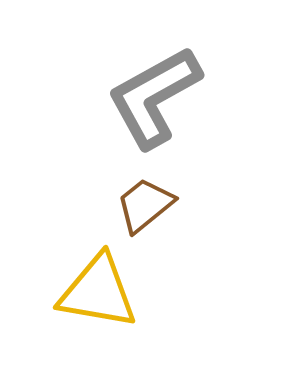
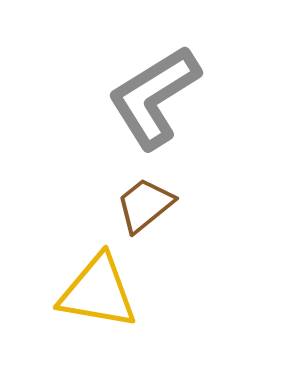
gray L-shape: rotated 3 degrees counterclockwise
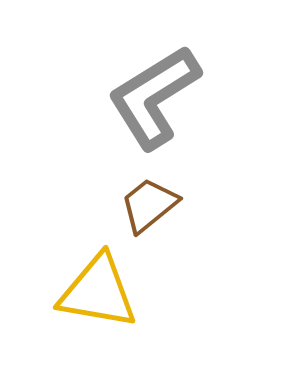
brown trapezoid: moved 4 px right
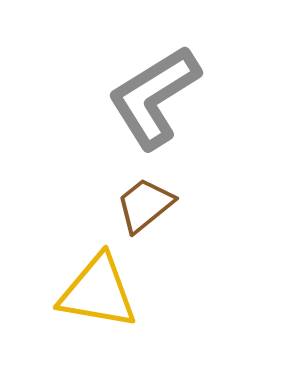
brown trapezoid: moved 4 px left
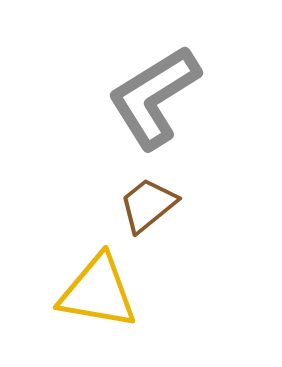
brown trapezoid: moved 3 px right
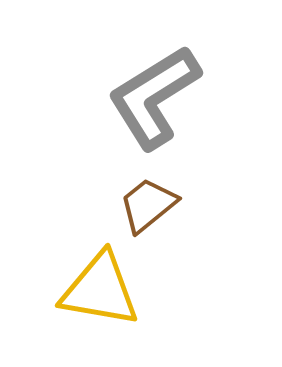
yellow triangle: moved 2 px right, 2 px up
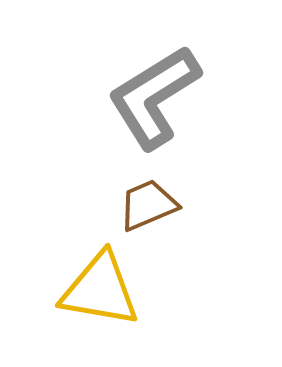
brown trapezoid: rotated 16 degrees clockwise
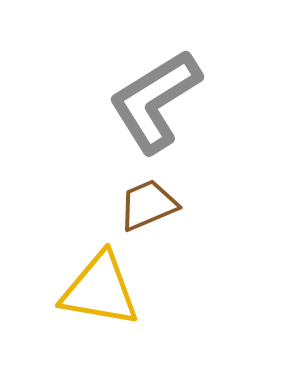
gray L-shape: moved 1 px right, 4 px down
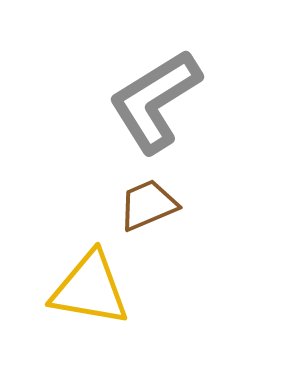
yellow triangle: moved 10 px left, 1 px up
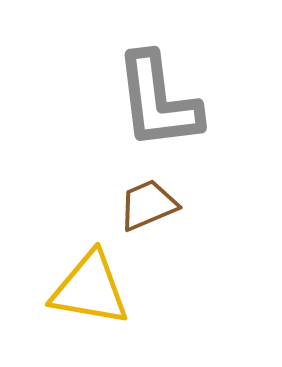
gray L-shape: moved 3 px right; rotated 65 degrees counterclockwise
